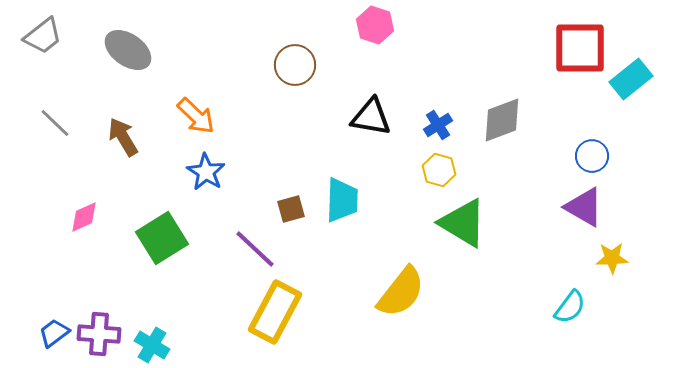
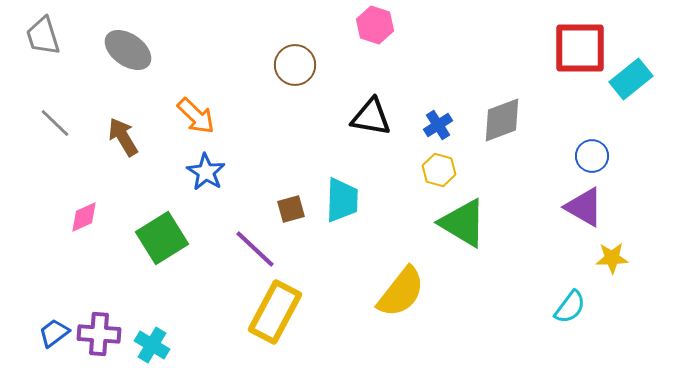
gray trapezoid: rotated 111 degrees clockwise
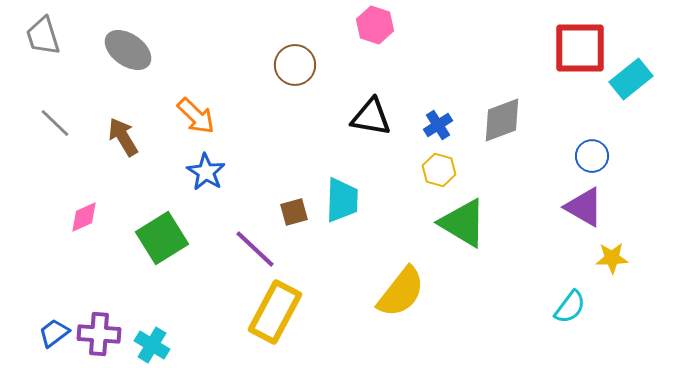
brown square: moved 3 px right, 3 px down
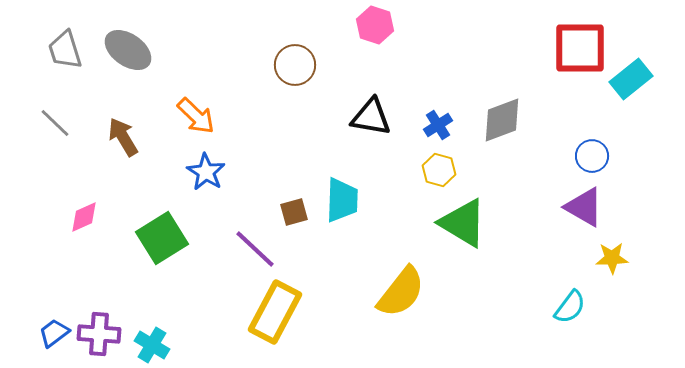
gray trapezoid: moved 22 px right, 14 px down
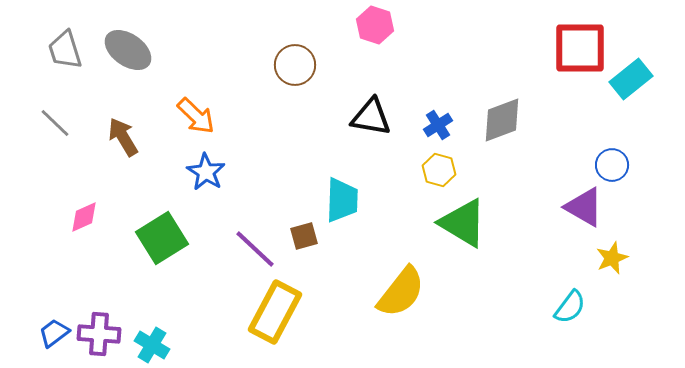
blue circle: moved 20 px right, 9 px down
brown square: moved 10 px right, 24 px down
yellow star: rotated 20 degrees counterclockwise
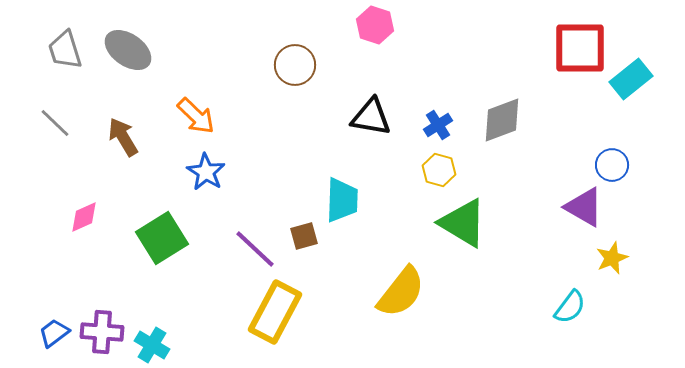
purple cross: moved 3 px right, 2 px up
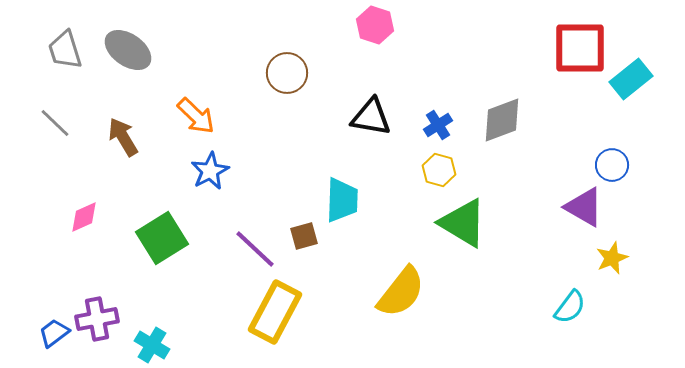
brown circle: moved 8 px left, 8 px down
blue star: moved 4 px right, 1 px up; rotated 12 degrees clockwise
purple cross: moved 5 px left, 13 px up; rotated 15 degrees counterclockwise
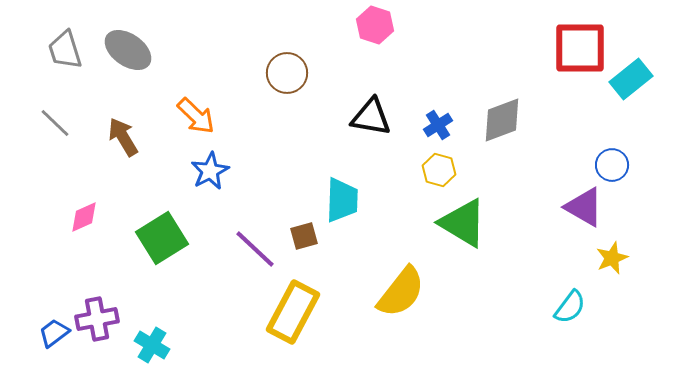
yellow rectangle: moved 18 px right
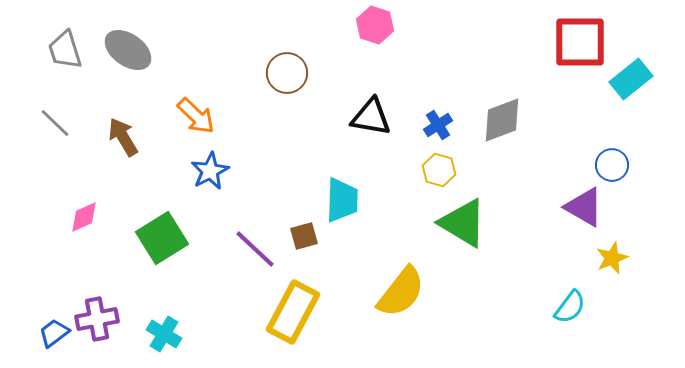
red square: moved 6 px up
cyan cross: moved 12 px right, 11 px up
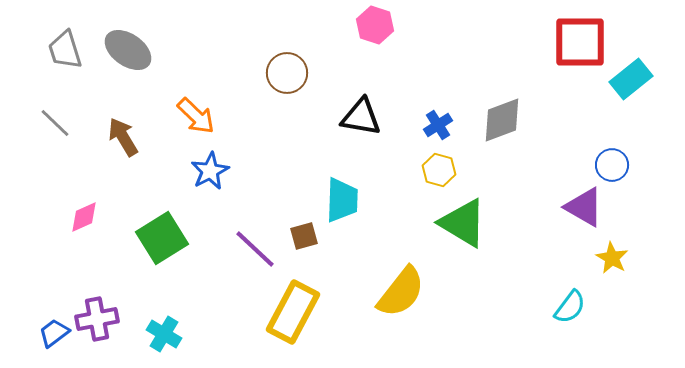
black triangle: moved 10 px left
yellow star: rotated 20 degrees counterclockwise
